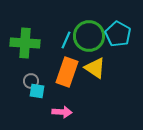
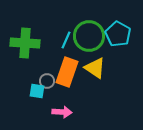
gray circle: moved 16 px right
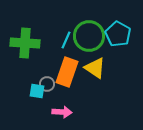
gray circle: moved 3 px down
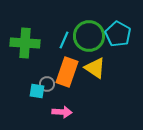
cyan line: moved 2 px left
